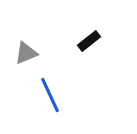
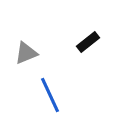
black rectangle: moved 1 px left, 1 px down
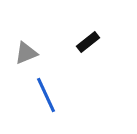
blue line: moved 4 px left
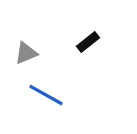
blue line: rotated 36 degrees counterclockwise
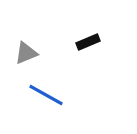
black rectangle: rotated 15 degrees clockwise
